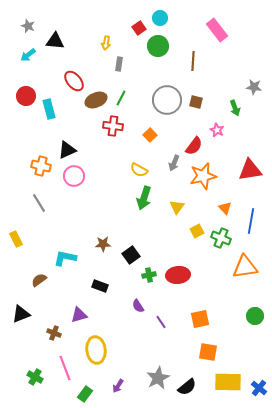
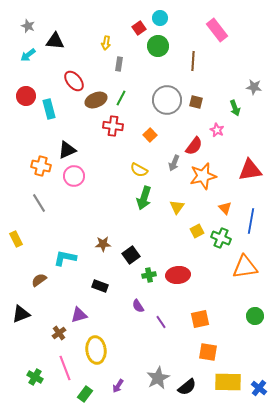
brown cross at (54, 333): moved 5 px right; rotated 32 degrees clockwise
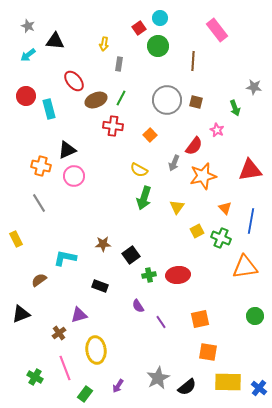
yellow arrow at (106, 43): moved 2 px left, 1 px down
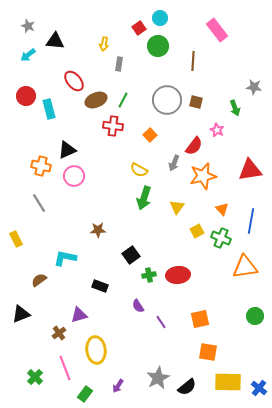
green line at (121, 98): moved 2 px right, 2 px down
orange triangle at (225, 208): moved 3 px left, 1 px down
brown star at (103, 244): moved 5 px left, 14 px up
green cross at (35, 377): rotated 14 degrees clockwise
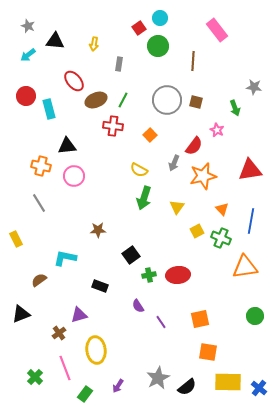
yellow arrow at (104, 44): moved 10 px left
black triangle at (67, 150): moved 4 px up; rotated 18 degrees clockwise
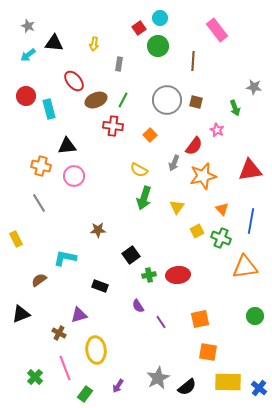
black triangle at (55, 41): moved 1 px left, 2 px down
brown cross at (59, 333): rotated 24 degrees counterclockwise
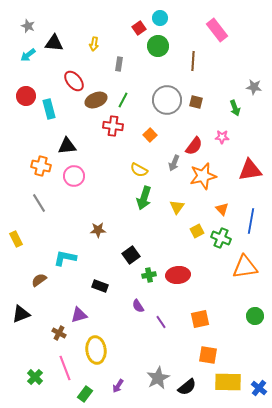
pink star at (217, 130): moved 5 px right, 7 px down; rotated 24 degrees counterclockwise
orange square at (208, 352): moved 3 px down
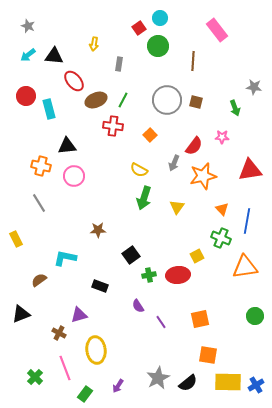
black triangle at (54, 43): moved 13 px down
blue line at (251, 221): moved 4 px left
yellow square at (197, 231): moved 25 px down
black semicircle at (187, 387): moved 1 px right, 4 px up
blue cross at (259, 388): moved 3 px left, 3 px up; rotated 21 degrees clockwise
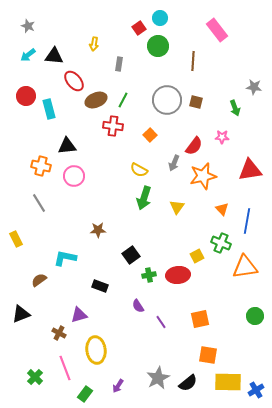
green cross at (221, 238): moved 5 px down
blue cross at (256, 385): moved 5 px down
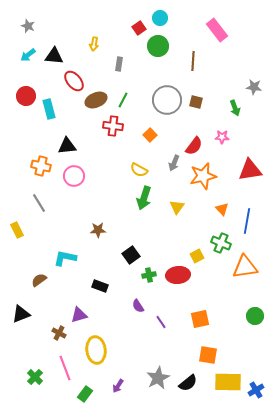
yellow rectangle at (16, 239): moved 1 px right, 9 px up
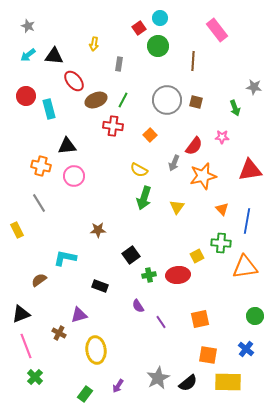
green cross at (221, 243): rotated 18 degrees counterclockwise
pink line at (65, 368): moved 39 px left, 22 px up
blue cross at (256, 390): moved 10 px left, 41 px up; rotated 21 degrees counterclockwise
